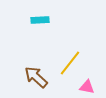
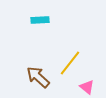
brown arrow: moved 2 px right
pink triangle: rotated 28 degrees clockwise
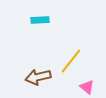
yellow line: moved 1 px right, 2 px up
brown arrow: rotated 55 degrees counterclockwise
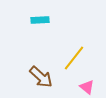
yellow line: moved 3 px right, 3 px up
brown arrow: moved 3 px right; rotated 125 degrees counterclockwise
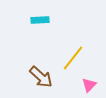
yellow line: moved 1 px left
pink triangle: moved 2 px right, 2 px up; rotated 35 degrees clockwise
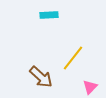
cyan rectangle: moved 9 px right, 5 px up
pink triangle: moved 1 px right, 2 px down
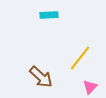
yellow line: moved 7 px right
